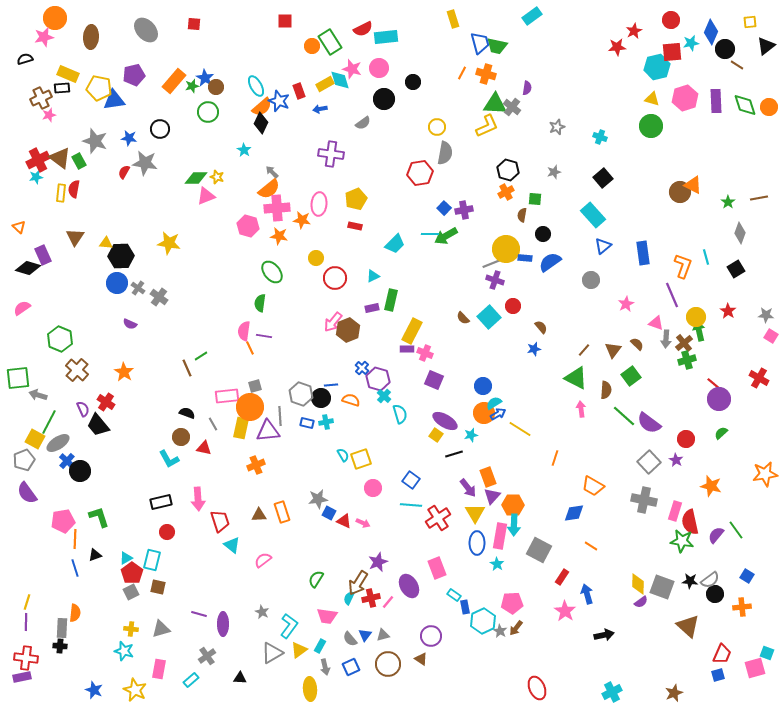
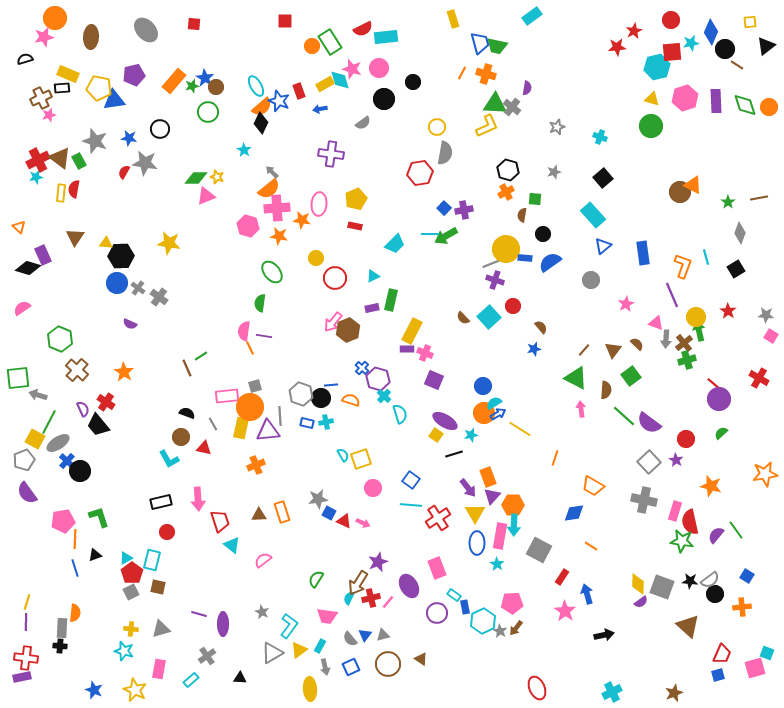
purple circle at (431, 636): moved 6 px right, 23 px up
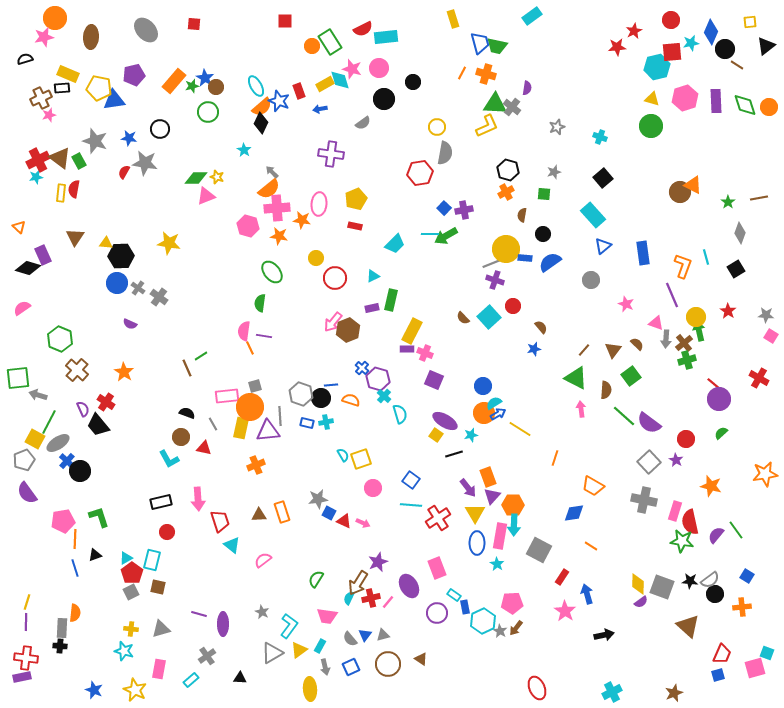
green square at (535, 199): moved 9 px right, 5 px up
pink star at (626, 304): rotated 21 degrees counterclockwise
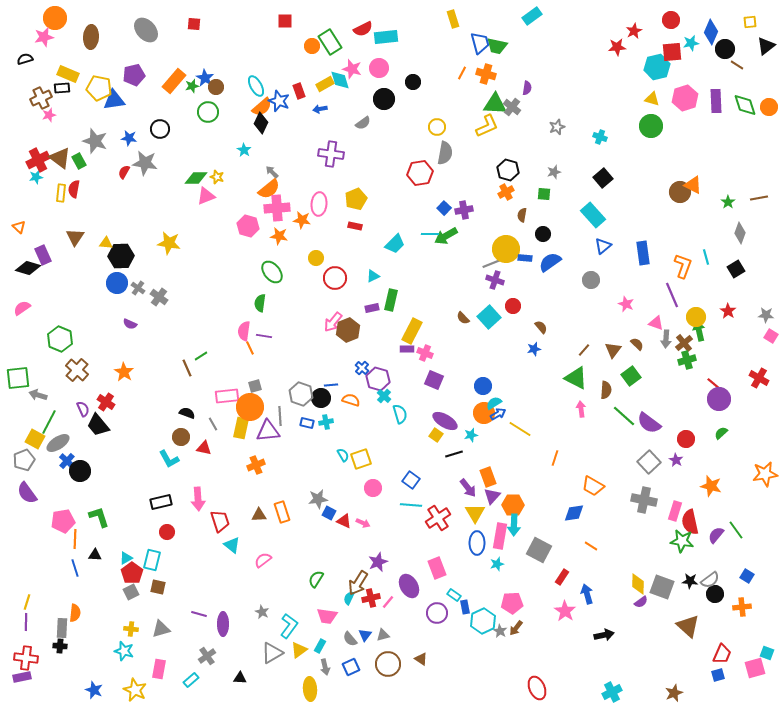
black triangle at (95, 555): rotated 24 degrees clockwise
cyan star at (497, 564): rotated 24 degrees clockwise
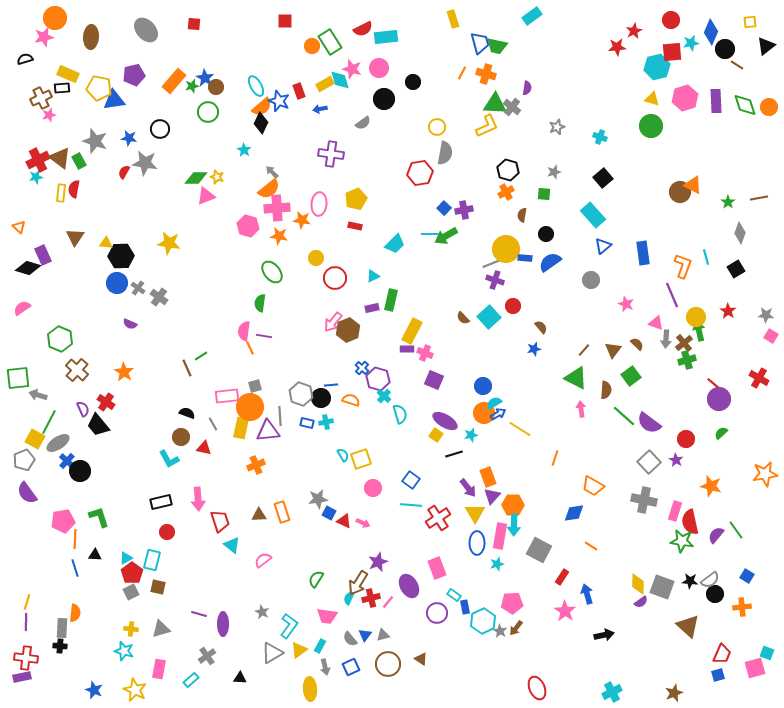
black circle at (543, 234): moved 3 px right
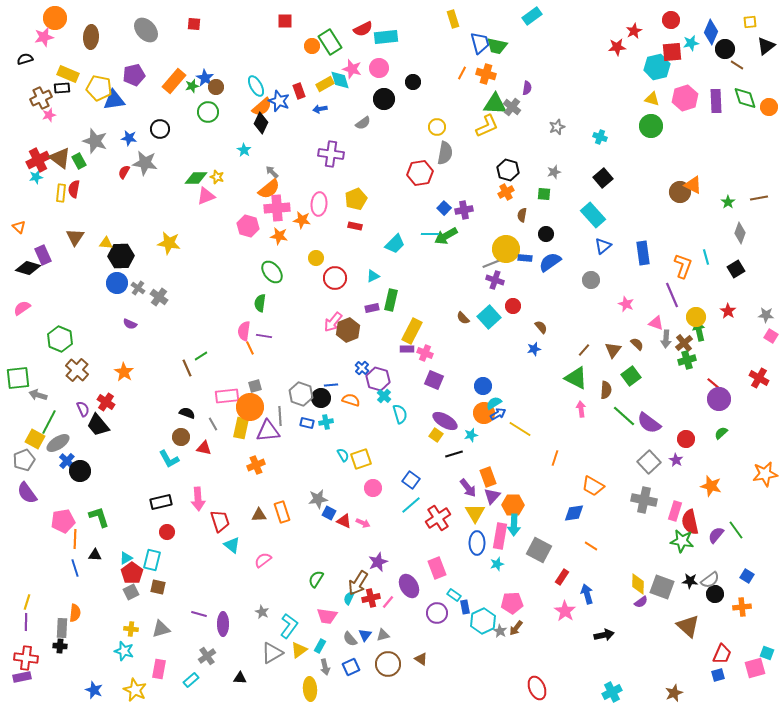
green diamond at (745, 105): moved 7 px up
cyan line at (411, 505): rotated 45 degrees counterclockwise
